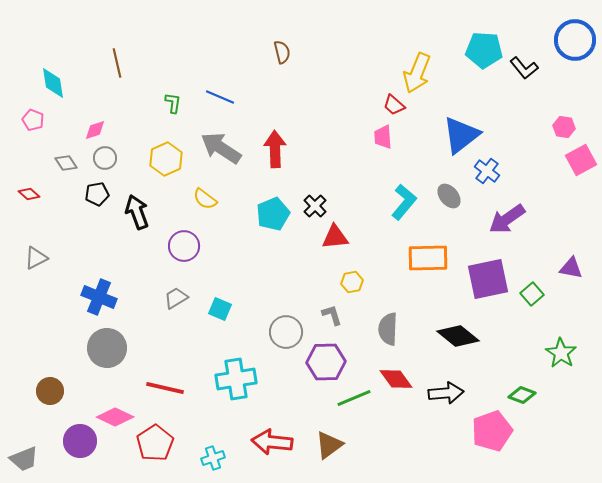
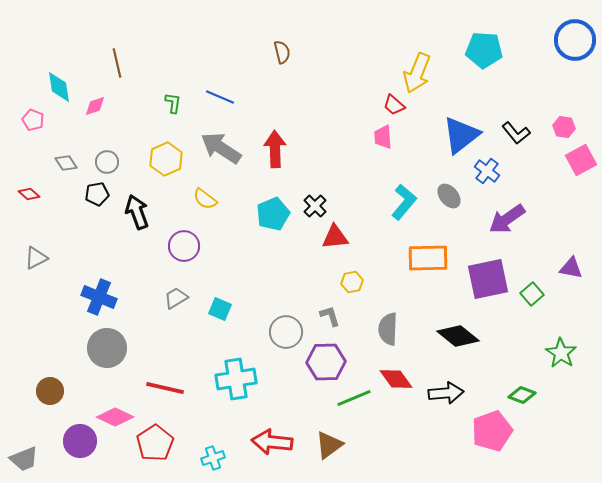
black L-shape at (524, 68): moved 8 px left, 65 px down
cyan diamond at (53, 83): moved 6 px right, 4 px down
pink diamond at (95, 130): moved 24 px up
gray circle at (105, 158): moved 2 px right, 4 px down
gray L-shape at (332, 315): moved 2 px left, 1 px down
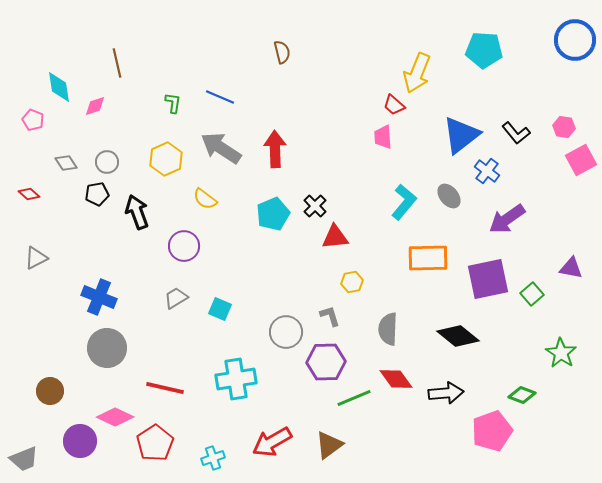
red arrow at (272, 442): rotated 36 degrees counterclockwise
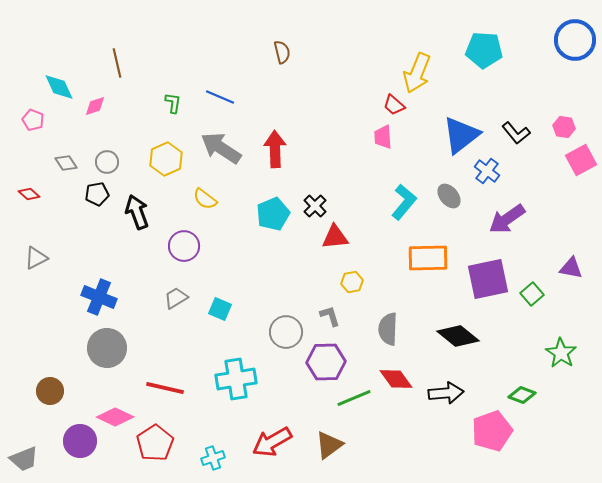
cyan diamond at (59, 87): rotated 16 degrees counterclockwise
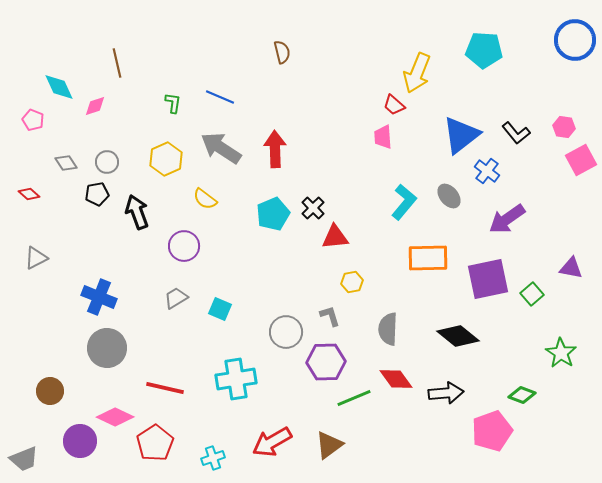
black cross at (315, 206): moved 2 px left, 2 px down
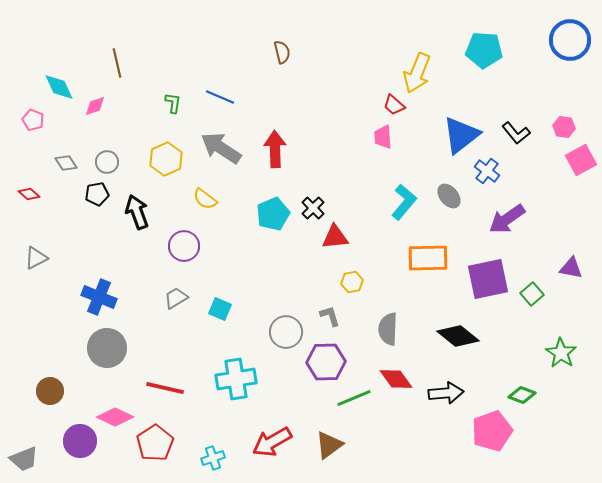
blue circle at (575, 40): moved 5 px left
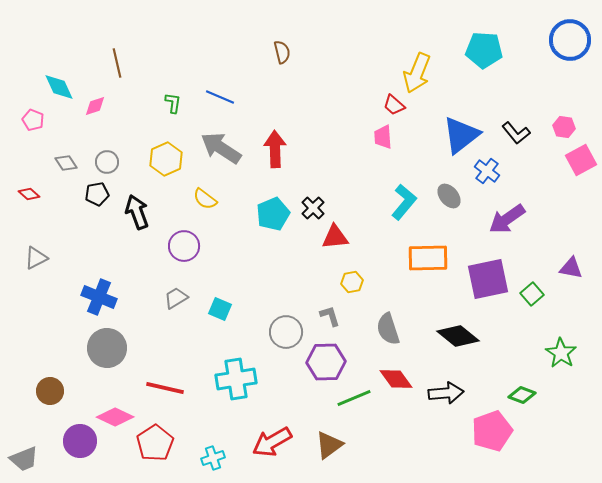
gray semicircle at (388, 329): rotated 20 degrees counterclockwise
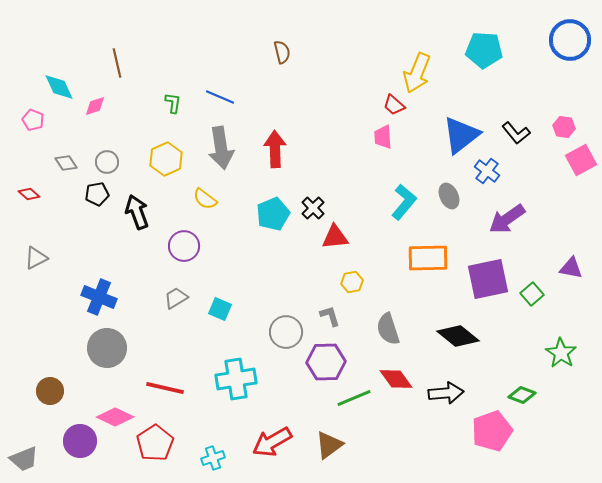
gray arrow at (221, 148): rotated 132 degrees counterclockwise
gray ellipse at (449, 196): rotated 15 degrees clockwise
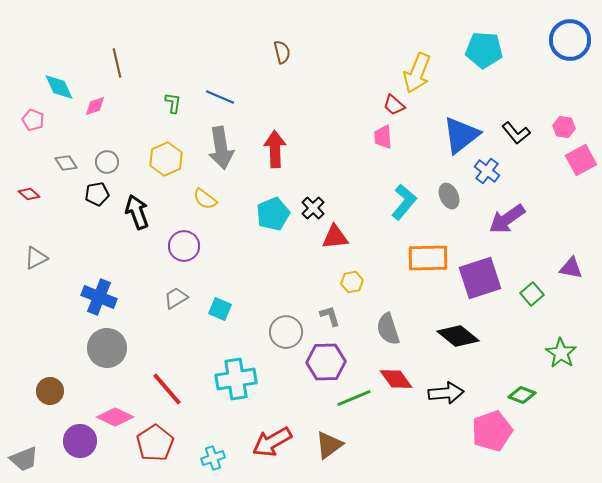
purple square at (488, 279): moved 8 px left, 1 px up; rotated 6 degrees counterclockwise
red line at (165, 388): moved 2 px right, 1 px down; rotated 36 degrees clockwise
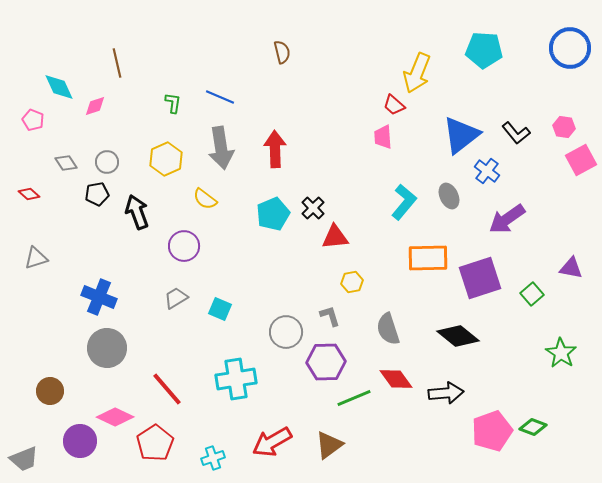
blue circle at (570, 40): moved 8 px down
gray triangle at (36, 258): rotated 10 degrees clockwise
green diamond at (522, 395): moved 11 px right, 32 px down
